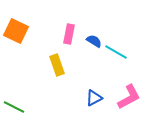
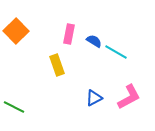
orange square: rotated 20 degrees clockwise
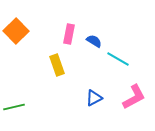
cyan line: moved 2 px right, 7 px down
pink L-shape: moved 5 px right
green line: rotated 40 degrees counterclockwise
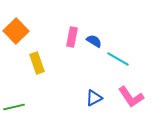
pink rectangle: moved 3 px right, 3 px down
yellow rectangle: moved 20 px left, 2 px up
pink L-shape: moved 3 px left; rotated 84 degrees clockwise
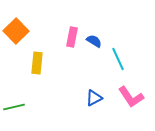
cyan line: rotated 35 degrees clockwise
yellow rectangle: rotated 25 degrees clockwise
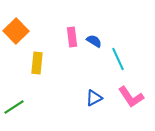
pink rectangle: rotated 18 degrees counterclockwise
green line: rotated 20 degrees counterclockwise
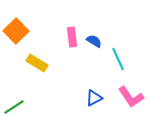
yellow rectangle: rotated 65 degrees counterclockwise
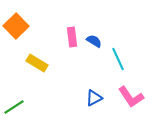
orange square: moved 5 px up
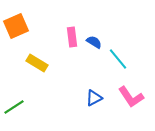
orange square: rotated 20 degrees clockwise
blue semicircle: moved 1 px down
cyan line: rotated 15 degrees counterclockwise
